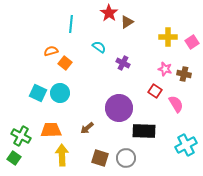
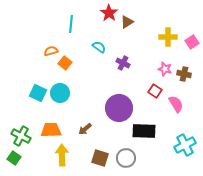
brown arrow: moved 2 px left, 1 px down
cyan cross: moved 1 px left
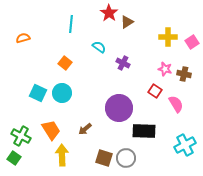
orange semicircle: moved 28 px left, 13 px up
cyan circle: moved 2 px right
orange trapezoid: rotated 60 degrees clockwise
brown square: moved 4 px right
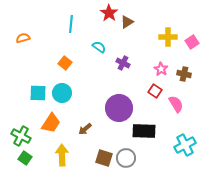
pink star: moved 4 px left; rotated 16 degrees clockwise
cyan square: rotated 24 degrees counterclockwise
orange trapezoid: moved 7 px up; rotated 65 degrees clockwise
green square: moved 11 px right
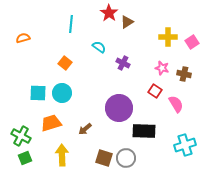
pink star: moved 1 px right, 1 px up; rotated 16 degrees counterclockwise
orange trapezoid: rotated 140 degrees counterclockwise
cyan cross: rotated 10 degrees clockwise
green square: rotated 32 degrees clockwise
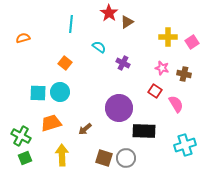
cyan circle: moved 2 px left, 1 px up
